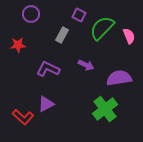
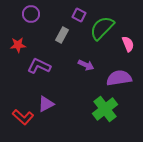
pink semicircle: moved 1 px left, 8 px down
purple L-shape: moved 9 px left, 3 px up
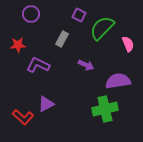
gray rectangle: moved 4 px down
purple L-shape: moved 1 px left, 1 px up
purple semicircle: moved 1 px left, 3 px down
green cross: rotated 25 degrees clockwise
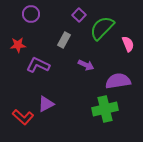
purple square: rotated 16 degrees clockwise
gray rectangle: moved 2 px right, 1 px down
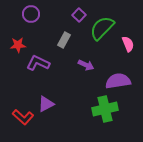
purple L-shape: moved 2 px up
